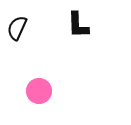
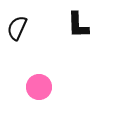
pink circle: moved 4 px up
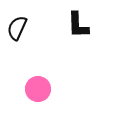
pink circle: moved 1 px left, 2 px down
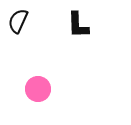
black semicircle: moved 1 px right, 7 px up
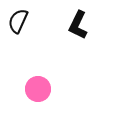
black L-shape: rotated 28 degrees clockwise
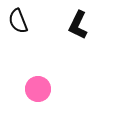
black semicircle: rotated 45 degrees counterclockwise
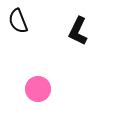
black L-shape: moved 6 px down
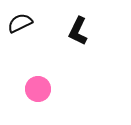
black semicircle: moved 2 px right, 2 px down; rotated 85 degrees clockwise
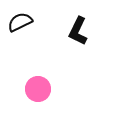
black semicircle: moved 1 px up
